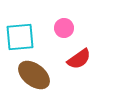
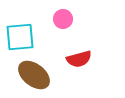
pink circle: moved 1 px left, 9 px up
red semicircle: rotated 20 degrees clockwise
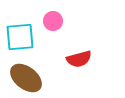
pink circle: moved 10 px left, 2 px down
brown ellipse: moved 8 px left, 3 px down
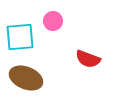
red semicircle: moved 9 px right; rotated 35 degrees clockwise
brown ellipse: rotated 16 degrees counterclockwise
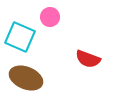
pink circle: moved 3 px left, 4 px up
cyan square: rotated 28 degrees clockwise
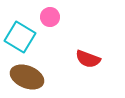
cyan square: rotated 8 degrees clockwise
brown ellipse: moved 1 px right, 1 px up
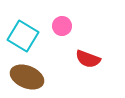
pink circle: moved 12 px right, 9 px down
cyan square: moved 3 px right, 1 px up
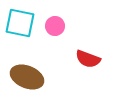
pink circle: moved 7 px left
cyan square: moved 3 px left, 13 px up; rotated 20 degrees counterclockwise
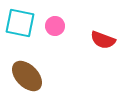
red semicircle: moved 15 px right, 19 px up
brown ellipse: moved 1 px up; rotated 24 degrees clockwise
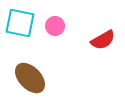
red semicircle: rotated 50 degrees counterclockwise
brown ellipse: moved 3 px right, 2 px down
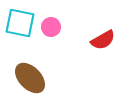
pink circle: moved 4 px left, 1 px down
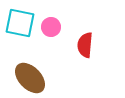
red semicircle: moved 18 px left, 5 px down; rotated 125 degrees clockwise
